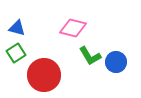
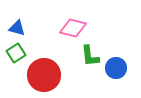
green L-shape: rotated 25 degrees clockwise
blue circle: moved 6 px down
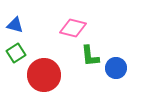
blue triangle: moved 2 px left, 3 px up
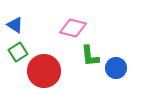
blue triangle: rotated 18 degrees clockwise
green square: moved 2 px right, 1 px up
red circle: moved 4 px up
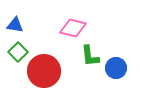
blue triangle: rotated 24 degrees counterclockwise
green square: rotated 12 degrees counterclockwise
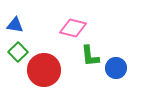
red circle: moved 1 px up
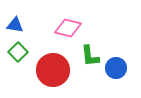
pink diamond: moved 5 px left
red circle: moved 9 px right
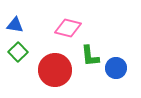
red circle: moved 2 px right
